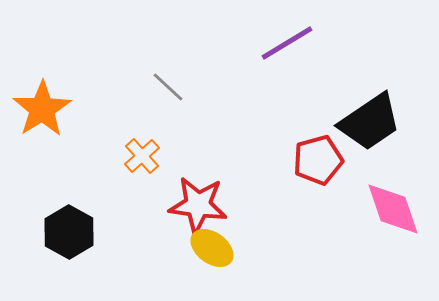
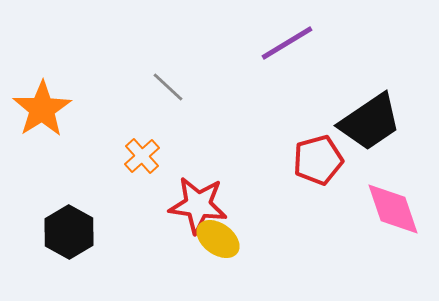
yellow ellipse: moved 6 px right, 9 px up
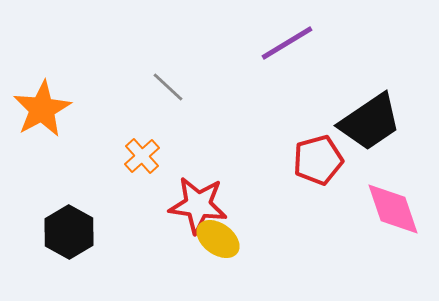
orange star: rotated 4 degrees clockwise
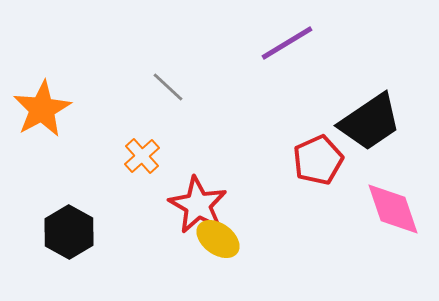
red pentagon: rotated 9 degrees counterclockwise
red star: rotated 22 degrees clockwise
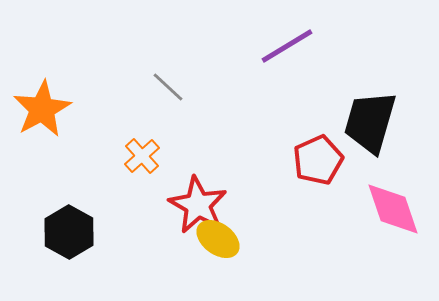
purple line: moved 3 px down
black trapezoid: rotated 140 degrees clockwise
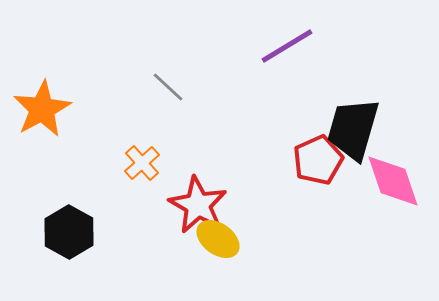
black trapezoid: moved 17 px left, 7 px down
orange cross: moved 7 px down
pink diamond: moved 28 px up
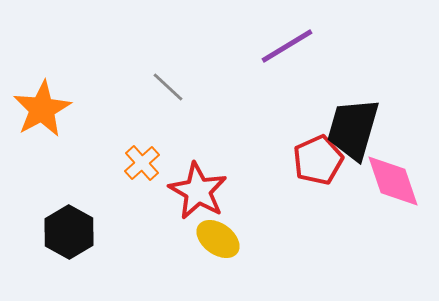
red star: moved 14 px up
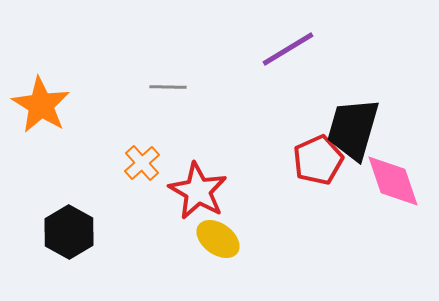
purple line: moved 1 px right, 3 px down
gray line: rotated 42 degrees counterclockwise
orange star: moved 1 px left, 4 px up; rotated 12 degrees counterclockwise
